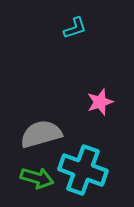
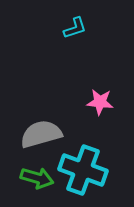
pink star: rotated 24 degrees clockwise
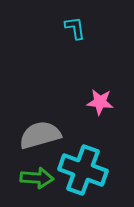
cyan L-shape: rotated 80 degrees counterclockwise
gray semicircle: moved 1 px left, 1 px down
green arrow: rotated 12 degrees counterclockwise
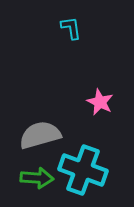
cyan L-shape: moved 4 px left
pink star: rotated 20 degrees clockwise
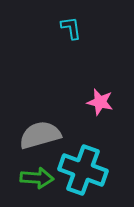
pink star: rotated 12 degrees counterclockwise
